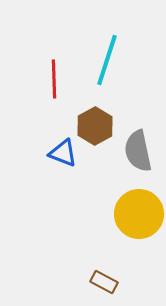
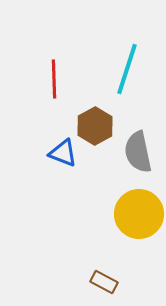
cyan line: moved 20 px right, 9 px down
gray semicircle: moved 1 px down
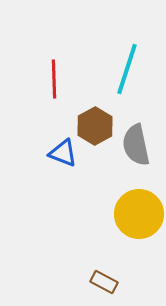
gray semicircle: moved 2 px left, 7 px up
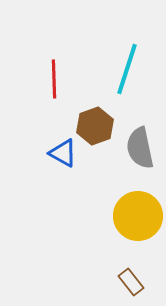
brown hexagon: rotated 9 degrees clockwise
gray semicircle: moved 4 px right, 3 px down
blue triangle: rotated 8 degrees clockwise
yellow circle: moved 1 px left, 2 px down
brown rectangle: moved 27 px right; rotated 24 degrees clockwise
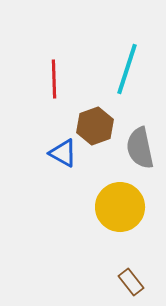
yellow circle: moved 18 px left, 9 px up
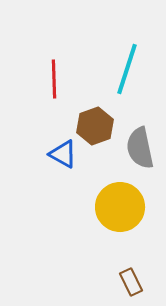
blue triangle: moved 1 px down
brown rectangle: rotated 12 degrees clockwise
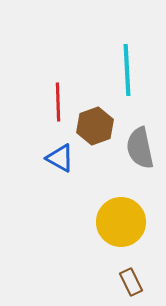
cyan line: moved 1 px down; rotated 21 degrees counterclockwise
red line: moved 4 px right, 23 px down
blue triangle: moved 3 px left, 4 px down
yellow circle: moved 1 px right, 15 px down
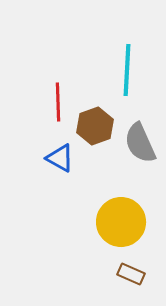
cyan line: rotated 6 degrees clockwise
gray semicircle: moved 5 px up; rotated 12 degrees counterclockwise
brown rectangle: moved 8 px up; rotated 40 degrees counterclockwise
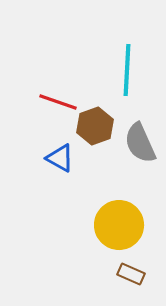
red line: rotated 69 degrees counterclockwise
yellow circle: moved 2 px left, 3 px down
